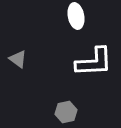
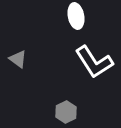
white L-shape: rotated 60 degrees clockwise
gray hexagon: rotated 15 degrees counterclockwise
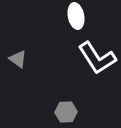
white L-shape: moved 3 px right, 4 px up
gray hexagon: rotated 25 degrees clockwise
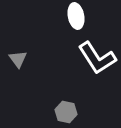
gray triangle: rotated 18 degrees clockwise
gray hexagon: rotated 15 degrees clockwise
